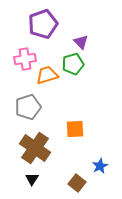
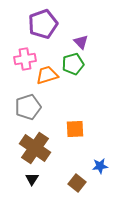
blue star: rotated 21 degrees clockwise
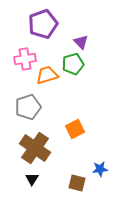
orange square: rotated 24 degrees counterclockwise
blue star: moved 3 px down
brown square: rotated 24 degrees counterclockwise
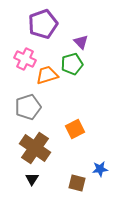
pink cross: rotated 35 degrees clockwise
green pentagon: moved 1 px left
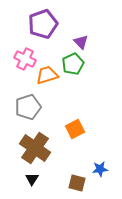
green pentagon: moved 1 px right; rotated 10 degrees counterclockwise
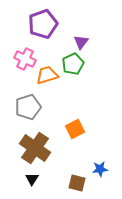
purple triangle: rotated 21 degrees clockwise
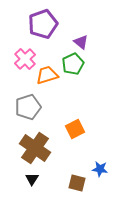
purple triangle: rotated 28 degrees counterclockwise
pink cross: rotated 20 degrees clockwise
blue star: rotated 14 degrees clockwise
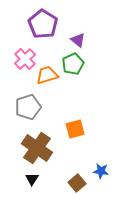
purple pentagon: rotated 20 degrees counterclockwise
purple triangle: moved 3 px left, 2 px up
orange square: rotated 12 degrees clockwise
brown cross: moved 2 px right
blue star: moved 1 px right, 2 px down
brown square: rotated 36 degrees clockwise
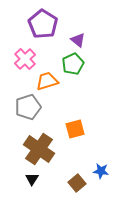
orange trapezoid: moved 6 px down
brown cross: moved 2 px right, 1 px down
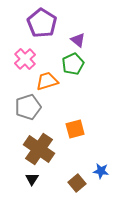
purple pentagon: moved 1 px left, 1 px up
